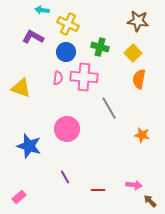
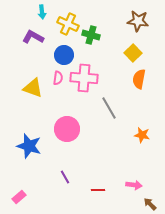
cyan arrow: moved 2 px down; rotated 104 degrees counterclockwise
green cross: moved 9 px left, 12 px up
blue circle: moved 2 px left, 3 px down
pink cross: moved 1 px down
yellow triangle: moved 12 px right
brown arrow: moved 3 px down
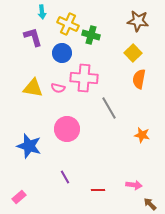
purple L-shape: rotated 45 degrees clockwise
blue circle: moved 2 px left, 2 px up
pink semicircle: moved 10 px down; rotated 96 degrees clockwise
yellow triangle: rotated 10 degrees counterclockwise
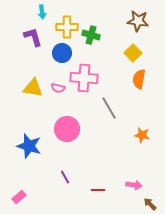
yellow cross: moved 1 px left, 3 px down; rotated 25 degrees counterclockwise
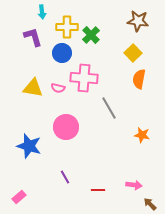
green cross: rotated 30 degrees clockwise
pink circle: moved 1 px left, 2 px up
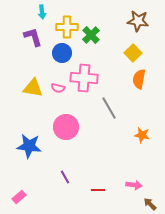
blue star: rotated 10 degrees counterclockwise
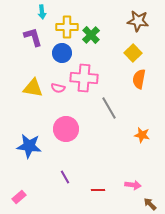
pink circle: moved 2 px down
pink arrow: moved 1 px left
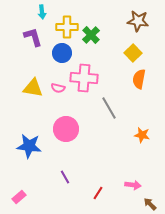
red line: moved 3 px down; rotated 56 degrees counterclockwise
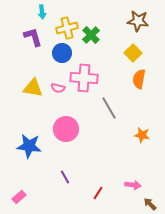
yellow cross: moved 1 px down; rotated 15 degrees counterclockwise
